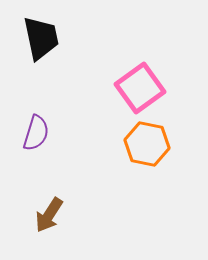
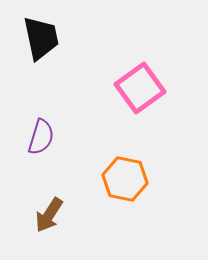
purple semicircle: moved 5 px right, 4 px down
orange hexagon: moved 22 px left, 35 px down
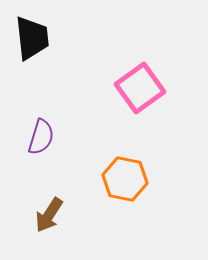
black trapezoid: moved 9 px left; rotated 6 degrees clockwise
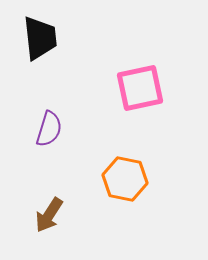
black trapezoid: moved 8 px right
pink square: rotated 24 degrees clockwise
purple semicircle: moved 8 px right, 8 px up
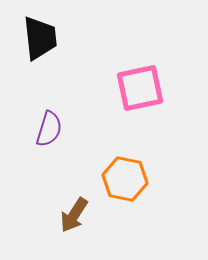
brown arrow: moved 25 px right
